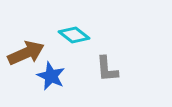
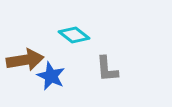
brown arrow: moved 1 px left, 7 px down; rotated 15 degrees clockwise
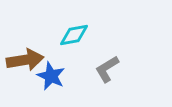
cyan diamond: rotated 48 degrees counterclockwise
gray L-shape: rotated 64 degrees clockwise
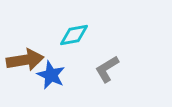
blue star: moved 1 px up
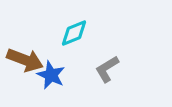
cyan diamond: moved 2 px up; rotated 12 degrees counterclockwise
brown arrow: rotated 30 degrees clockwise
